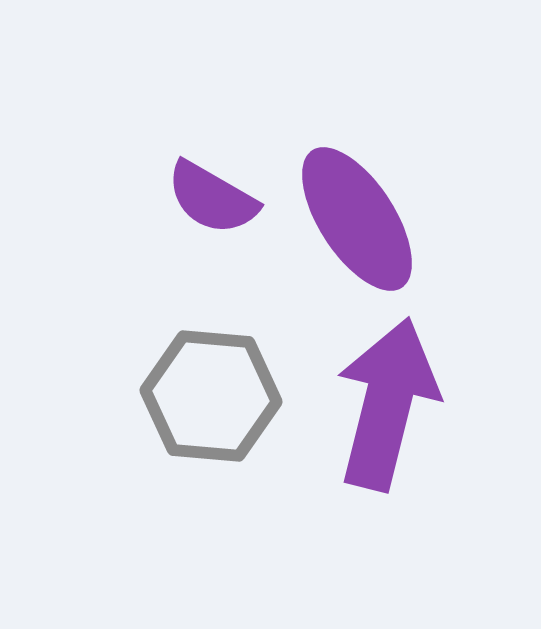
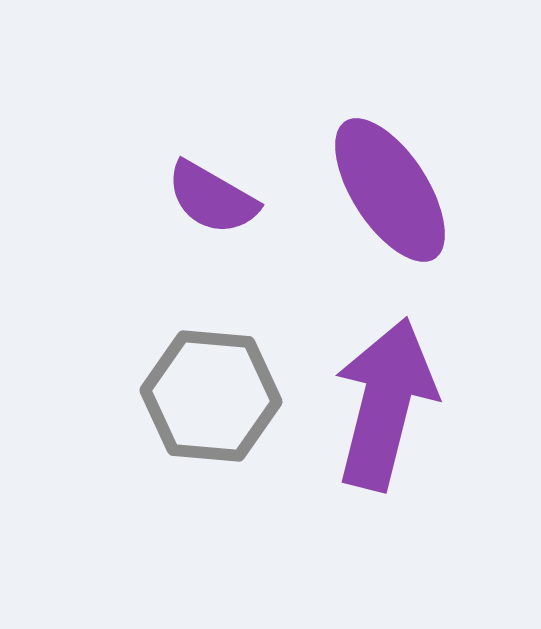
purple ellipse: moved 33 px right, 29 px up
purple arrow: moved 2 px left
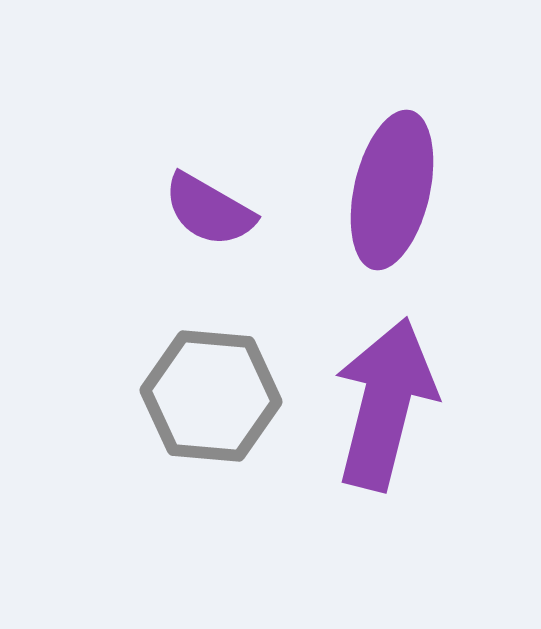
purple ellipse: moved 2 px right; rotated 46 degrees clockwise
purple semicircle: moved 3 px left, 12 px down
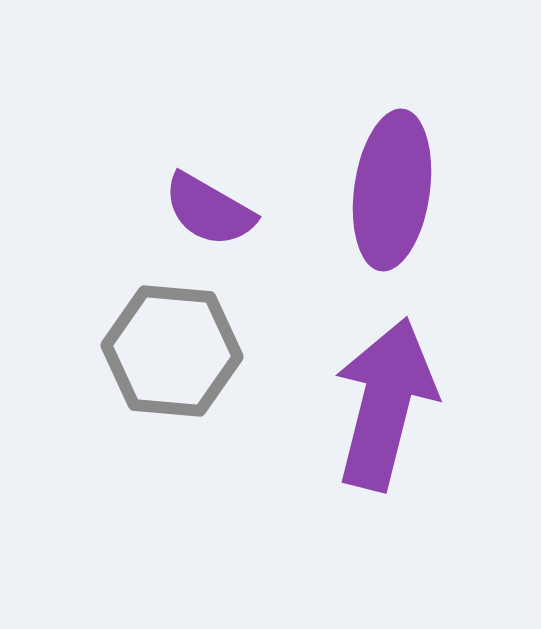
purple ellipse: rotated 5 degrees counterclockwise
gray hexagon: moved 39 px left, 45 px up
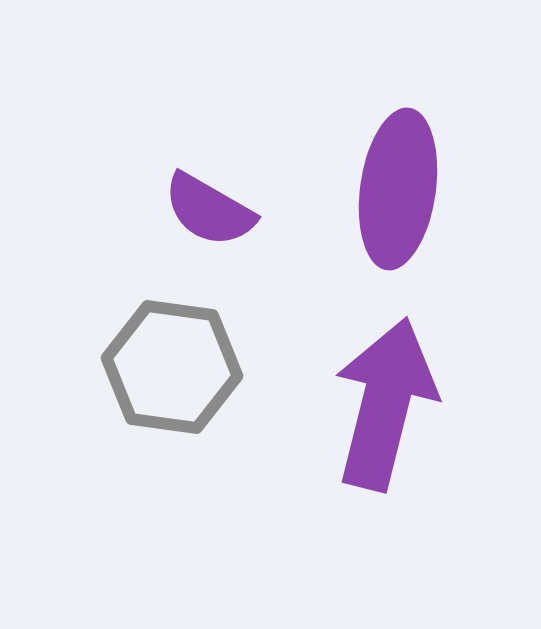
purple ellipse: moved 6 px right, 1 px up
gray hexagon: moved 16 px down; rotated 3 degrees clockwise
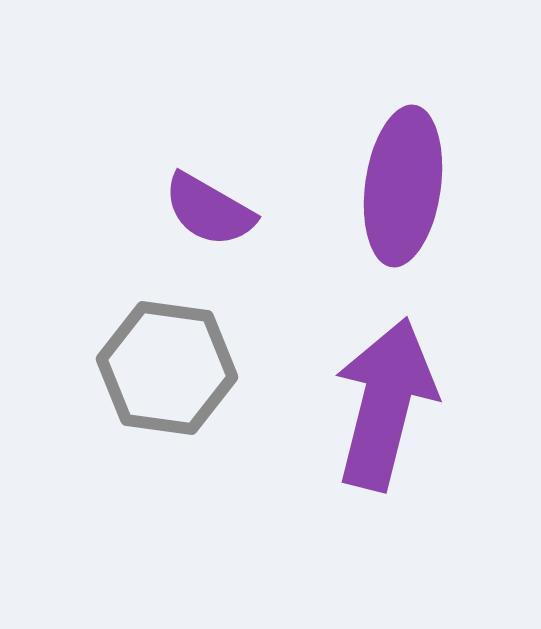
purple ellipse: moved 5 px right, 3 px up
gray hexagon: moved 5 px left, 1 px down
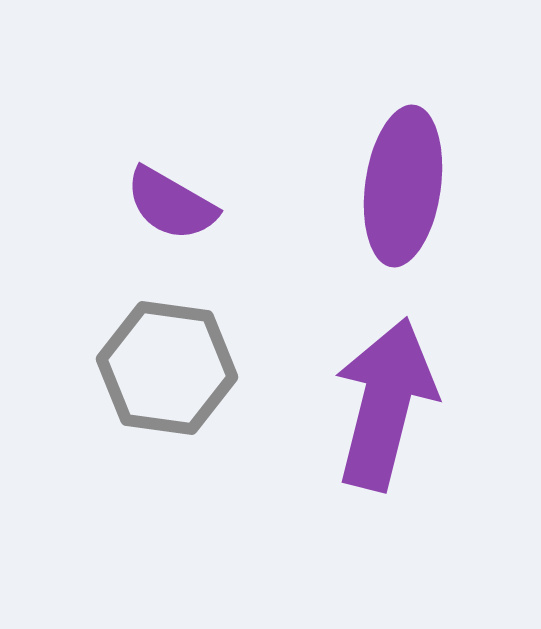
purple semicircle: moved 38 px left, 6 px up
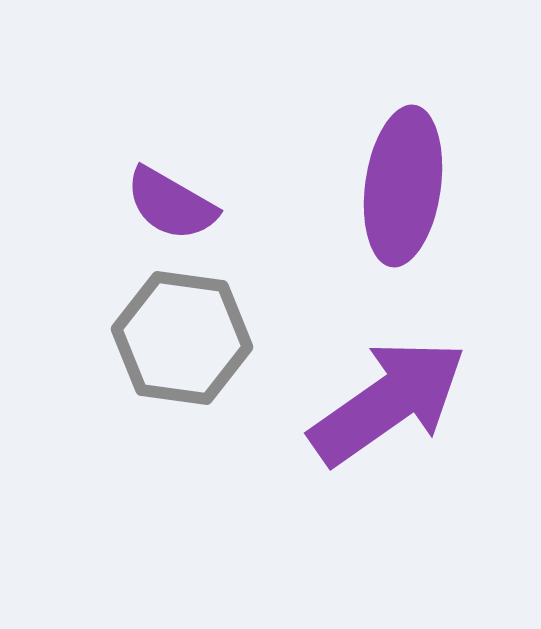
gray hexagon: moved 15 px right, 30 px up
purple arrow: moved 3 px right, 2 px up; rotated 41 degrees clockwise
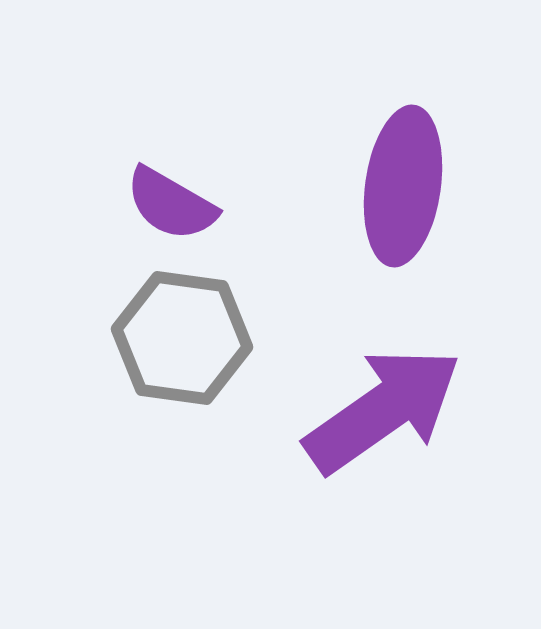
purple arrow: moved 5 px left, 8 px down
